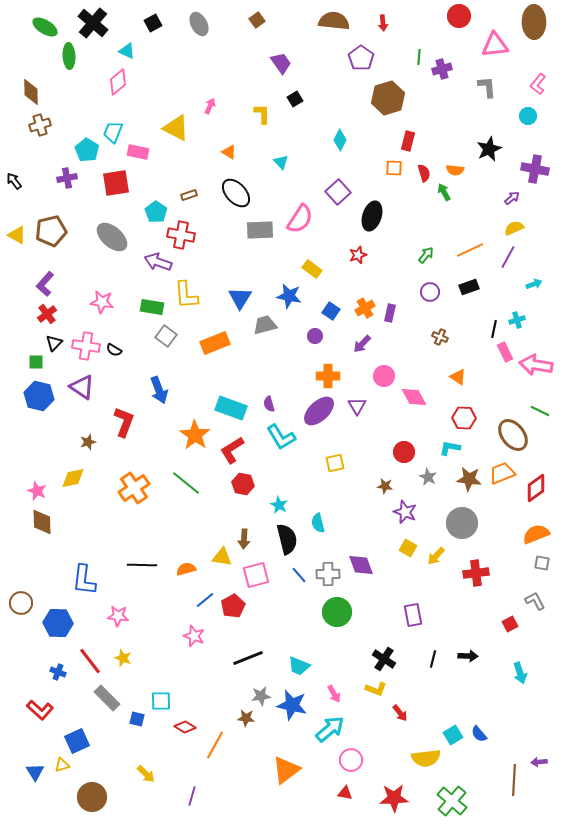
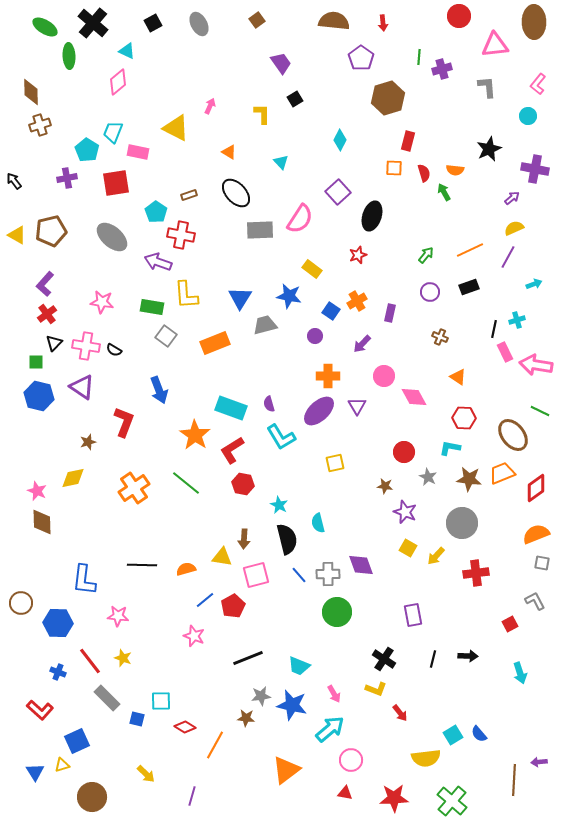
orange cross at (365, 308): moved 8 px left, 7 px up
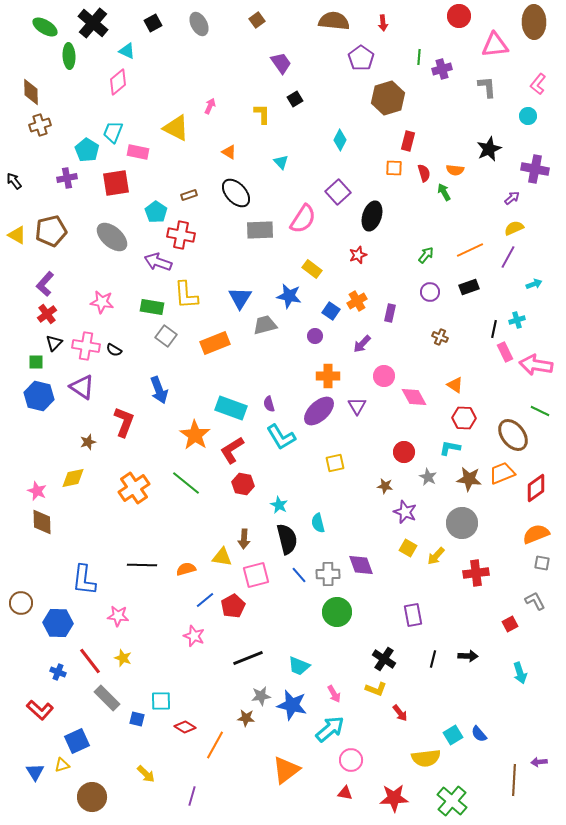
pink semicircle at (300, 219): moved 3 px right
orange triangle at (458, 377): moved 3 px left, 8 px down
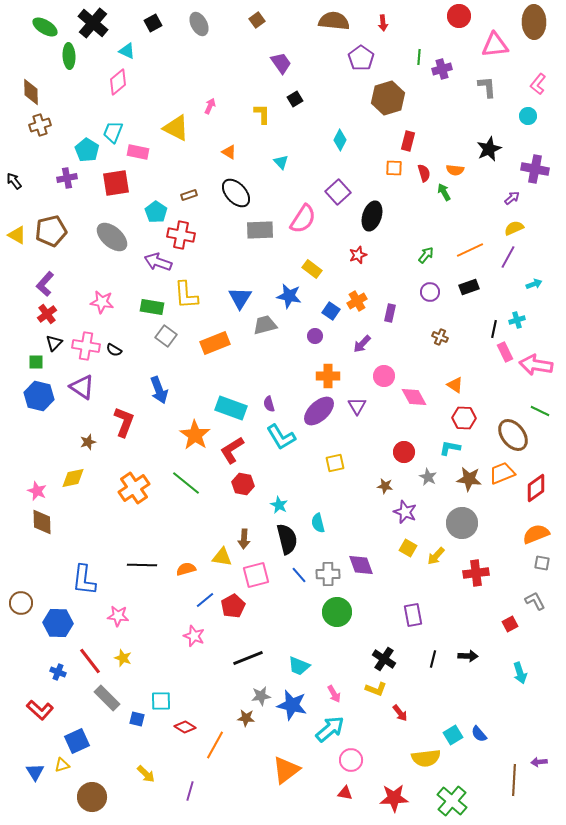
purple line at (192, 796): moved 2 px left, 5 px up
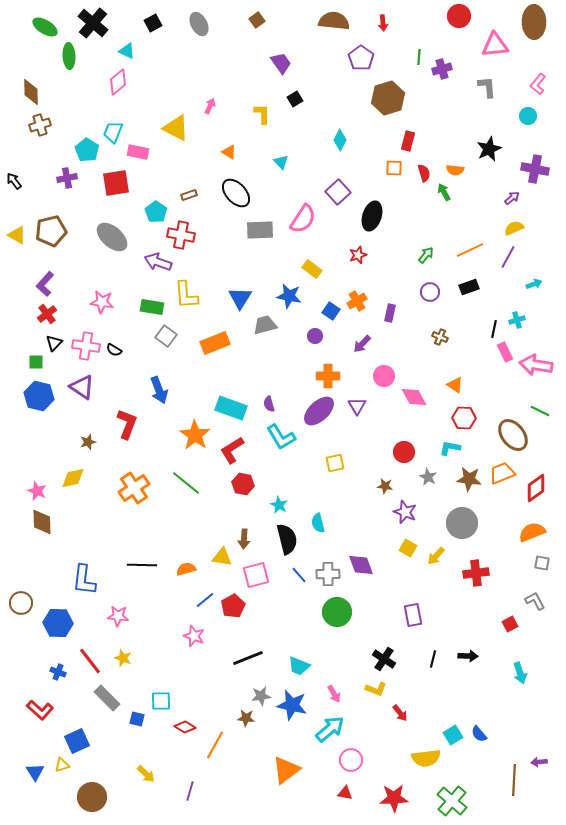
red L-shape at (124, 422): moved 3 px right, 2 px down
orange semicircle at (536, 534): moved 4 px left, 2 px up
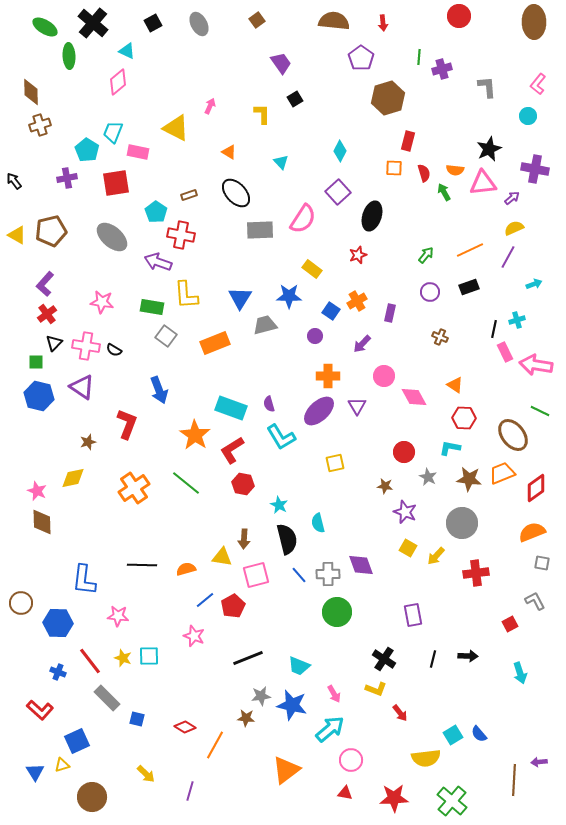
pink triangle at (495, 45): moved 12 px left, 138 px down
cyan diamond at (340, 140): moved 11 px down
blue star at (289, 296): rotated 10 degrees counterclockwise
cyan square at (161, 701): moved 12 px left, 45 px up
